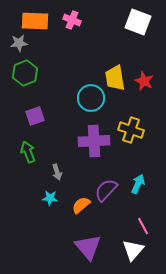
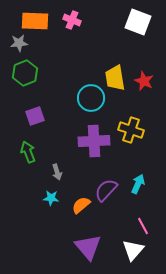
cyan star: moved 1 px right
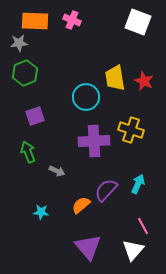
cyan circle: moved 5 px left, 1 px up
gray arrow: moved 1 px up; rotated 49 degrees counterclockwise
cyan star: moved 10 px left, 14 px down
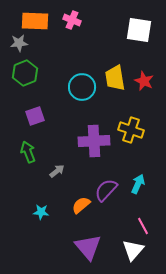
white square: moved 1 px right, 8 px down; rotated 12 degrees counterclockwise
cyan circle: moved 4 px left, 10 px up
gray arrow: rotated 63 degrees counterclockwise
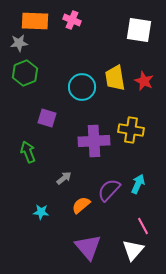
purple square: moved 12 px right, 2 px down; rotated 36 degrees clockwise
yellow cross: rotated 10 degrees counterclockwise
gray arrow: moved 7 px right, 7 px down
purple semicircle: moved 3 px right
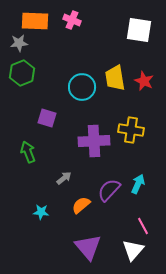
green hexagon: moved 3 px left
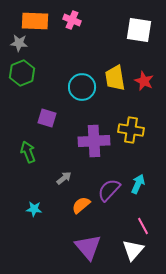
gray star: rotated 12 degrees clockwise
cyan star: moved 7 px left, 3 px up
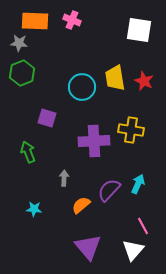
gray arrow: rotated 49 degrees counterclockwise
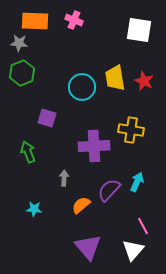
pink cross: moved 2 px right
purple cross: moved 5 px down
cyan arrow: moved 1 px left, 2 px up
